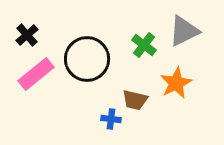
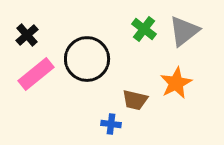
gray triangle: rotated 12 degrees counterclockwise
green cross: moved 16 px up
blue cross: moved 5 px down
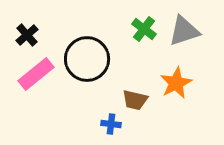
gray triangle: rotated 20 degrees clockwise
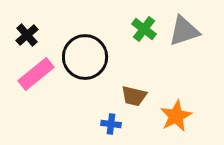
black circle: moved 2 px left, 2 px up
orange star: moved 33 px down
brown trapezoid: moved 1 px left, 4 px up
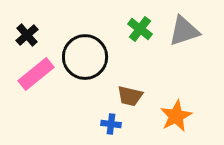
green cross: moved 4 px left
brown trapezoid: moved 4 px left
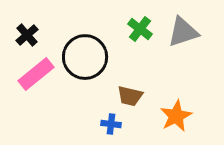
gray triangle: moved 1 px left, 1 px down
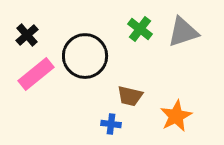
black circle: moved 1 px up
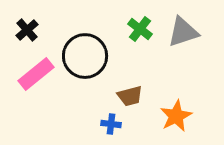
black cross: moved 5 px up
brown trapezoid: rotated 28 degrees counterclockwise
